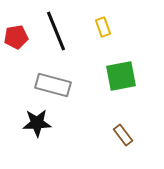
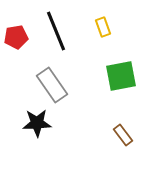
gray rectangle: moved 1 px left; rotated 40 degrees clockwise
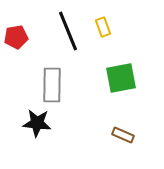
black line: moved 12 px right
green square: moved 2 px down
gray rectangle: rotated 36 degrees clockwise
black star: rotated 8 degrees clockwise
brown rectangle: rotated 30 degrees counterclockwise
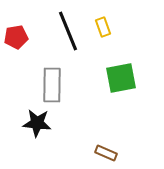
brown rectangle: moved 17 px left, 18 px down
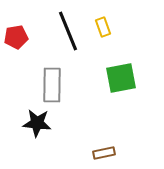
brown rectangle: moved 2 px left; rotated 35 degrees counterclockwise
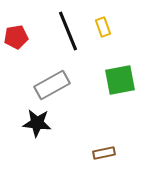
green square: moved 1 px left, 2 px down
gray rectangle: rotated 60 degrees clockwise
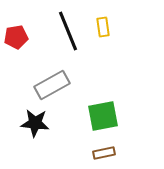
yellow rectangle: rotated 12 degrees clockwise
green square: moved 17 px left, 36 px down
black star: moved 2 px left
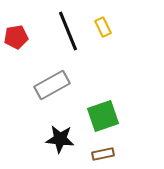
yellow rectangle: rotated 18 degrees counterclockwise
green square: rotated 8 degrees counterclockwise
black star: moved 25 px right, 16 px down
brown rectangle: moved 1 px left, 1 px down
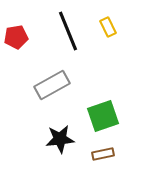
yellow rectangle: moved 5 px right
black star: rotated 12 degrees counterclockwise
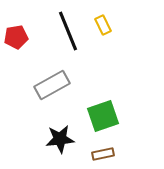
yellow rectangle: moved 5 px left, 2 px up
